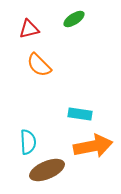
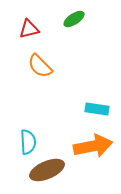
orange semicircle: moved 1 px right, 1 px down
cyan rectangle: moved 17 px right, 5 px up
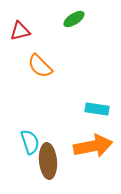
red triangle: moved 9 px left, 2 px down
cyan semicircle: moved 2 px right; rotated 15 degrees counterclockwise
brown ellipse: moved 1 px right, 9 px up; rotated 72 degrees counterclockwise
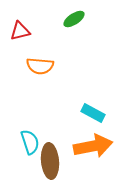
orange semicircle: rotated 40 degrees counterclockwise
cyan rectangle: moved 4 px left, 4 px down; rotated 20 degrees clockwise
brown ellipse: moved 2 px right
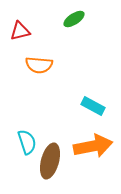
orange semicircle: moved 1 px left, 1 px up
cyan rectangle: moved 7 px up
cyan semicircle: moved 3 px left
brown ellipse: rotated 20 degrees clockwise
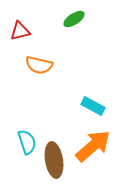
orange semicircle: rotated 8 degrees clockwise
orange arrow: rotated 30 degrees counterclockwise
brown ellipse: moved 4 px right, 1 px up; rotated 24 degrees counterclockwise
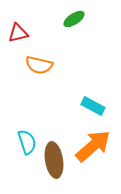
red triangle: moved 2 px left, 2 px down
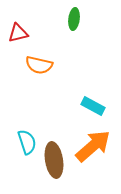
green ellipse: rotated 50 degrees counterclockwise
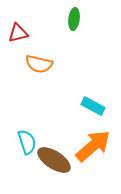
orange semicircle: moved 1 px up
brown ellipse: rotated 48 degrees counterclockwise
